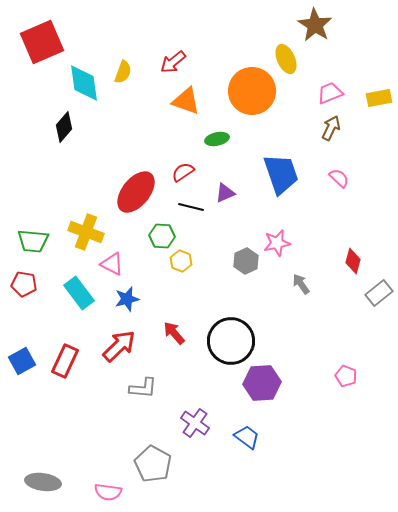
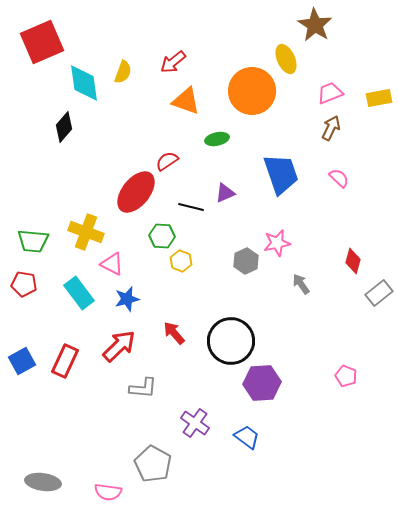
red semicircle at (183, 172): moved 16 px left, 11 px up
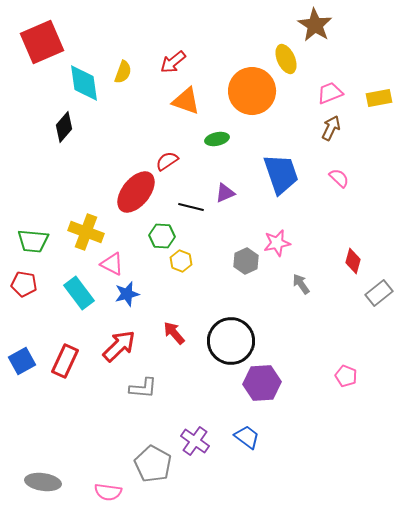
blue star at (127, 299): moved 5 px up
purple cross at (195, 423): moved 18 px down
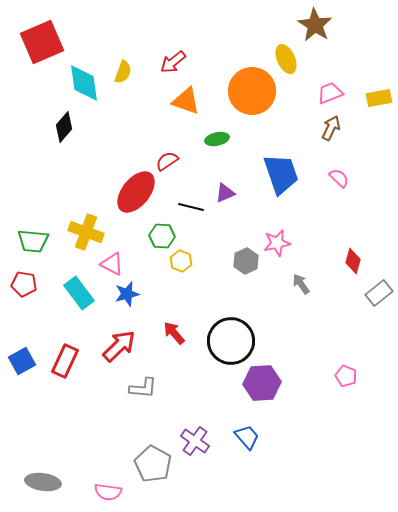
blue trapezoid at (247, 437): rotated 12 degrees clockwise
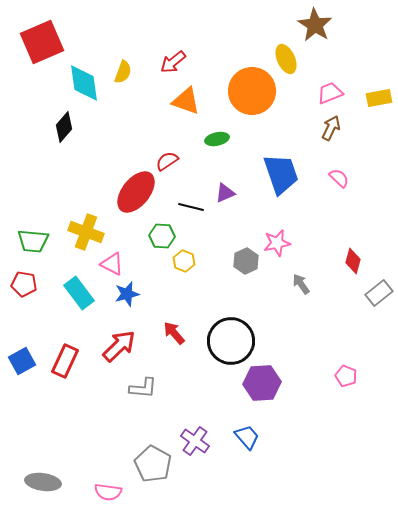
yellow hexagon at (181, 261): moved 3 px right
